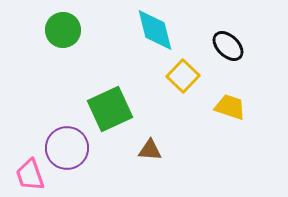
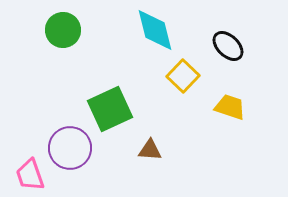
purple circle: moved 3 px right
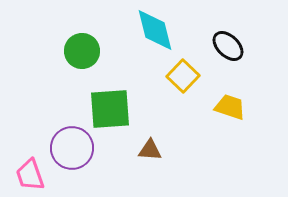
green circle: moved 19 px right, 21 px down
green square: rotated 21 degrees clockwise
purple circle: moved 2 px right
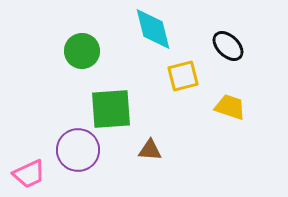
cyan diamond: moved 2 px left, 1 px up
yellow square: rotated 32 degrees clockwise
green square: moved 1 px right
purple circle: moved 6 px right, 2 px down
pink trapezoid: moved 1 px left, 1 px up; rotated 96 degrees counterclockwise
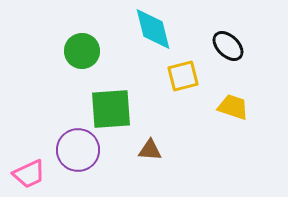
yellow trapezoid: moved 3 px right
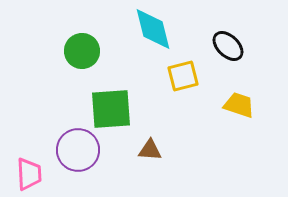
yellow trapezoid: moved 6 px right, 2 px up
pink trapezoid: rotated 68 degrees counterclockwise
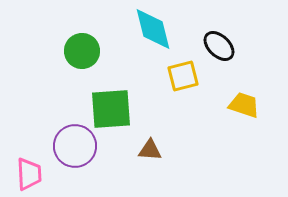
black ellipse: moved 9 px left
yellow trapezoid: moved 5 px right
purple circle: moved 3 px left, 4 px up
